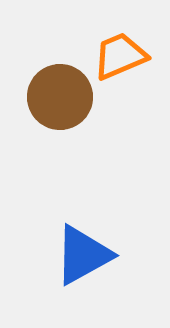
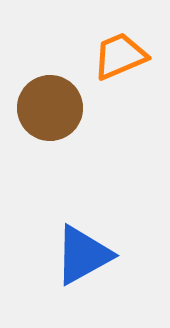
brown circle: moved 10 px left, 11 px down
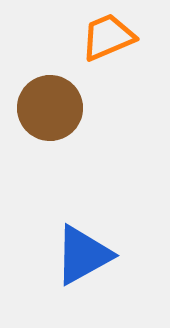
orange trapezoid: moved 12 px left, 19 px up
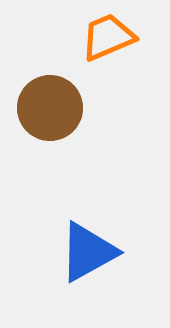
blue triangle: moved 5 px right, 3 px up
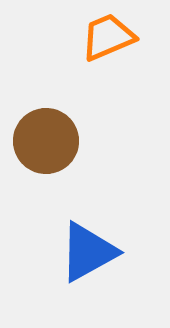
brown circle: moved 4 px left, 33 px down
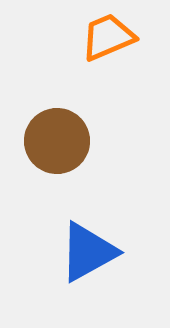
brown circle: moved 11 px right
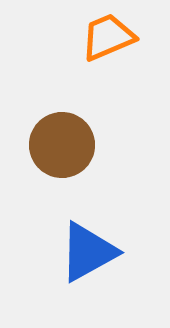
brown circle: moved 5 px right, 4 px down
